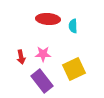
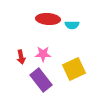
cyan semicircle: moved 1 px left, 1 px up; rotated 88 degrees counterclockwise
purple rectangle: moved 1 px left, 1 px up
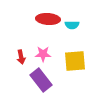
yellow square: moved 1 px right, 8 px up; rotated 20 degrees clockwise
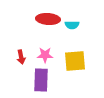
pink star: moved 2 px right, 1 px down
purple rectangle: rotated 40 degrees clockwise
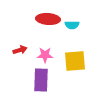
red arrow: moved 1 px left, 7 px up; rotated 96 degrees counterclockwise
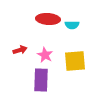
pink star: rotated 28 degrees clockwise
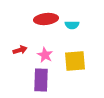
red ellipse: moved 2 px left; rotated 10 degrees counterclockwise
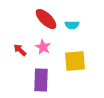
red ellipse: rotated 50 degrees clockwise
red arrow: rotated 120 degrees counterclockwise
pink star: moved 2 px left, 8 px up
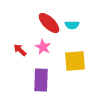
red ellipse: moved 3 px right, 4 px down
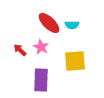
pink star: moved 2 px left
